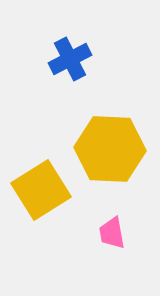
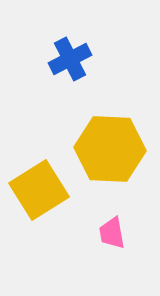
yellow square: moved 2 px left
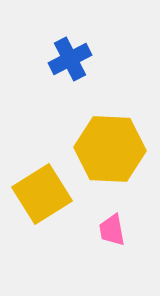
yellow square: moved 3 px right, 4 px down
pink trapezoid: moved 3 px up
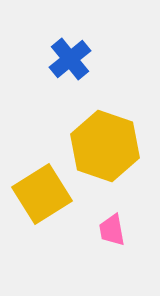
blue cross: rotated 12 degrees counterclockwise
yellow hexagon: moved 5 px left, 3 px up; rotated 16 degrees clockwise
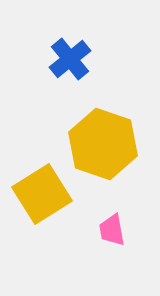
yellow hexagon: moved 2 px left, 2 px up
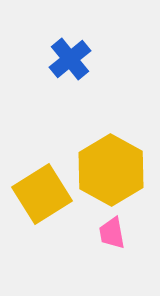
yellow hexagon: moved 8 px right, 26 px down; rotated 10 degrees clockwise
pink trapezoid: moved 3 px down
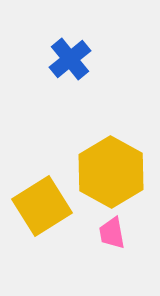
yellow hexagon: moved 2 px down
yellow square: moved 12 px down
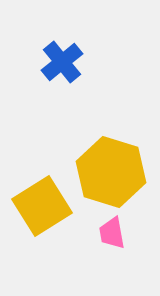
blue cross: moved 8 px left, 3 px down
yellow hexagon: rotated 12 degrees counterclockwise
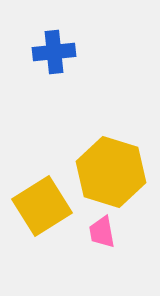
blue cross: moved 8 px left, 10 px up; rotated 33 degrees clockwise
pink trapezoid: moved 10 px left, 1 px up
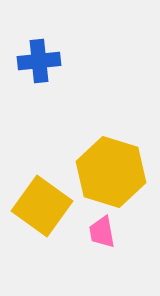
blue cross: moved 15 px left, 9 px down
yellow square: rotated 22 degrees counterclockwise
